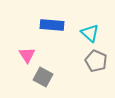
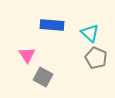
gray pentagon: moved 3 px up
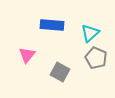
cyan triangle: rotated 36 degrees clockwise
pink triangle: rotated 12 degrees clockwise
gray square: moved 17 px right, 5 px up
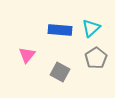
blue rectangle: moved 8 px right, 5 px down
cyan triangle: moved 1 px right, 5 px up
gray pentagon: rotated 15 degrees clockwise
